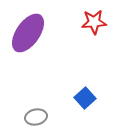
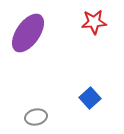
blue square: moved 5 px right
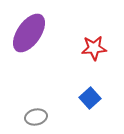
red star: moved 26 px down
purple ellipse: moved 1 px right
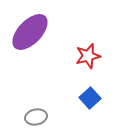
purple ellipse: moved 1 px right, 1 px up; rotated 9 degrees clockwise
red star: moved 6 px left, 8 px down; rotated 10 degrees counterclockwise
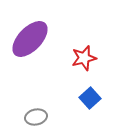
purple ellipse: moved 7 px down
red star: moved 4 px left, 2 px down
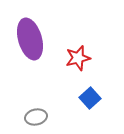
purple ellipse: rotated 60 degrees counterclockwise
red star: moved 6 px left
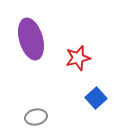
purple ellipse: moved 1 px right
blue square: moved 6 px right
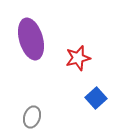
gray ellipse: moved 4 px left; rotated 60 degrees counterclockwise
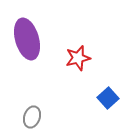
purple ellipse: moved 4 px left
blue square: moved 12 px right
